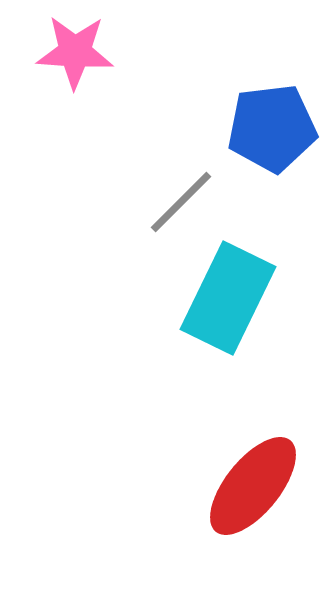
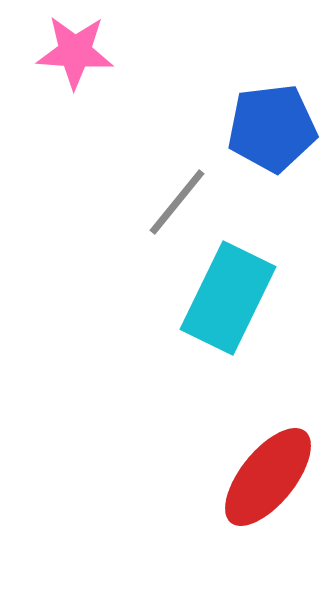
gray line: moved 4 px left; rotated 6 degrees counterclockwise
red ellipse: moved 15 px right, 9 px up
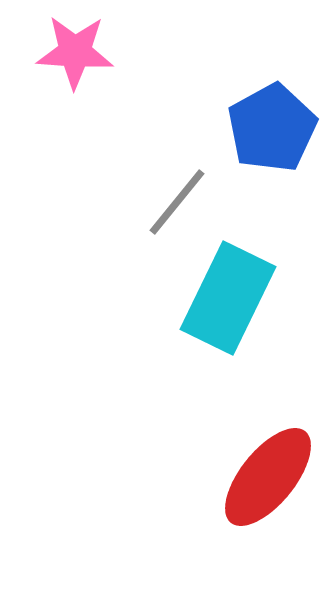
blue pentagon: rotated 22 degrees counterclockwise
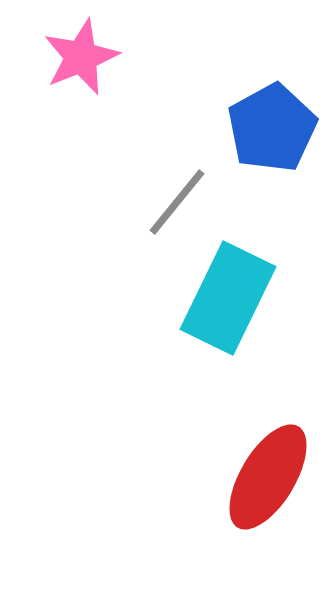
pink star: moved 6 px right, 5 px down; rotated 26 degrees counterclockwise
red ellipse: rotated 8 degrees counterclockwise
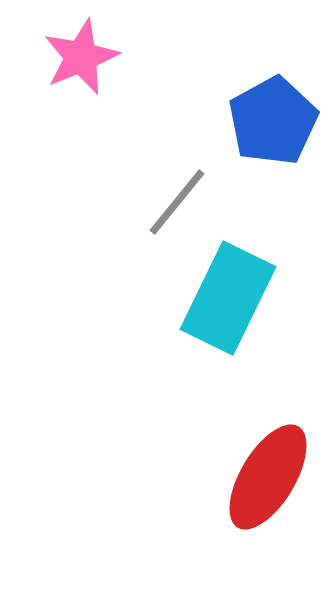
blue pentagon: moved 1 px right, 7 px up
